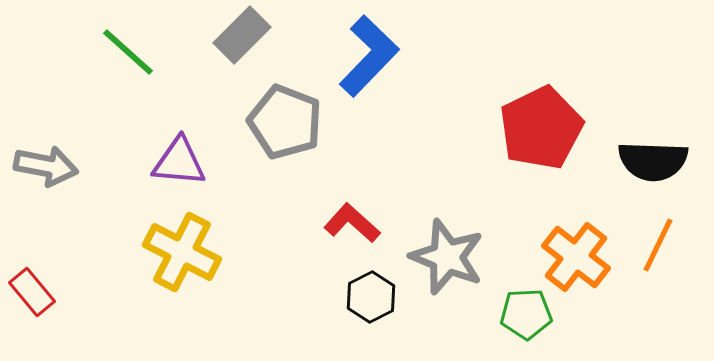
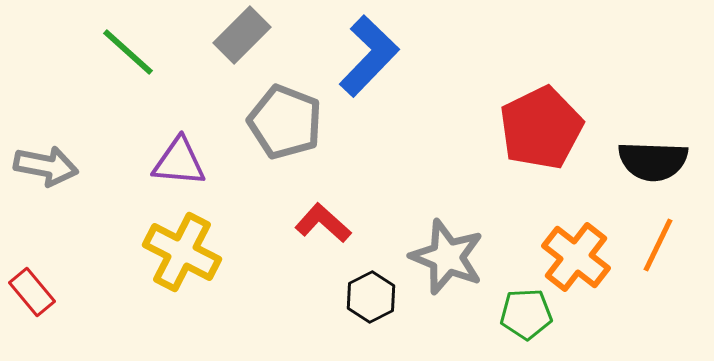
red L-shape: moved 29 px left
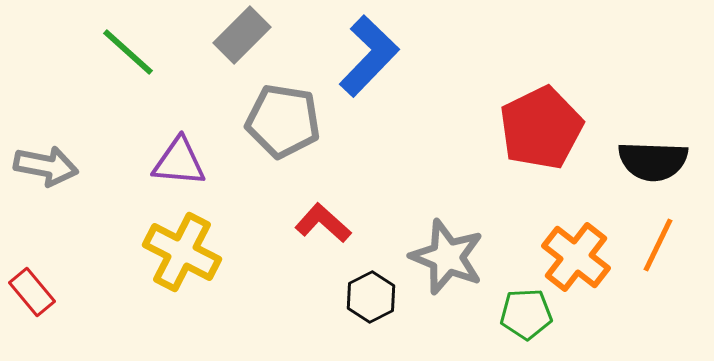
gray pentagon: moved 2 px left, 1 px up; rotated 12 degrees counterclockwise
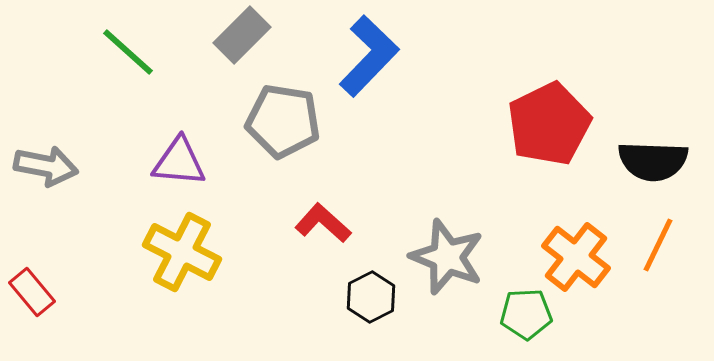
red pentagon: moved 8 px right, 4 px up
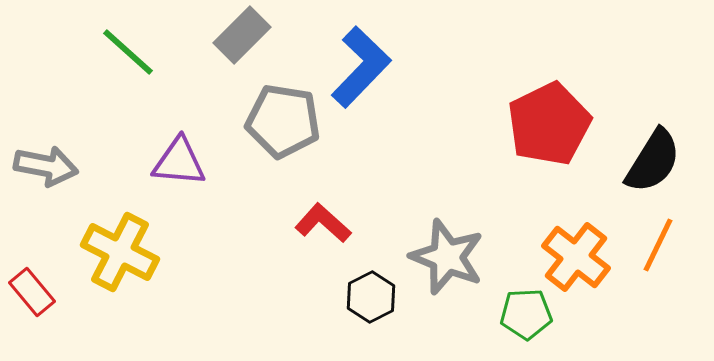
blue L-shape: moved 8 px left, 11 px down
black semicircle: rotated 60 degrees counterclockwise
yellow cross: moved 62 px left
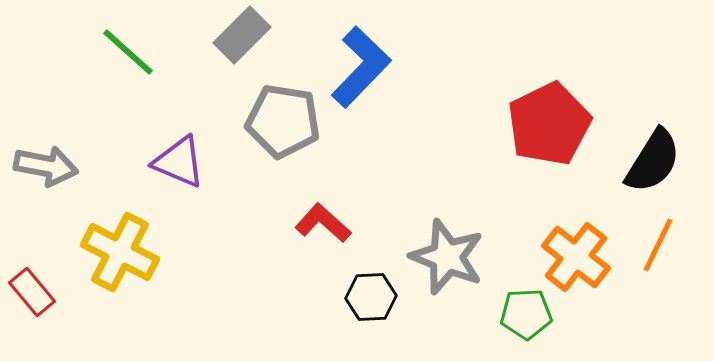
purple triangle: rotated 18 degrees clockwise
black hexagon: rotated 24 degrees clockwise
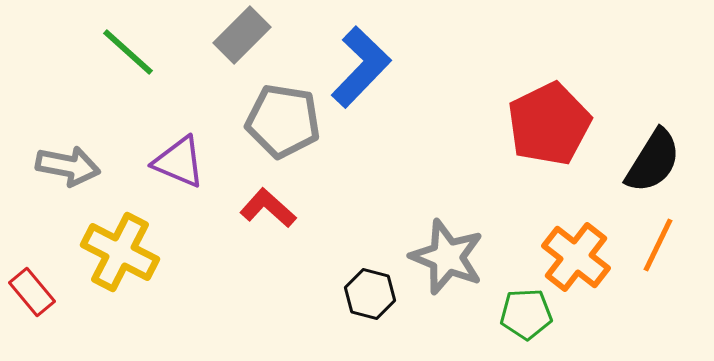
gray arrow: moved 22 px right
red L-shape: moved 55 px left, 15 px up
black hexagon: moved 1 px left, 3 px up; rotated 18 degrees clockwise
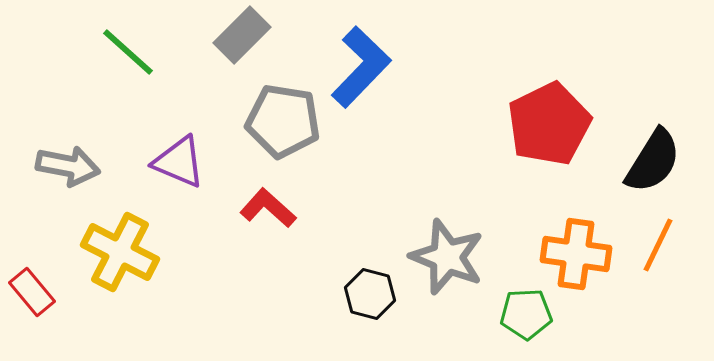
orange cross: moved 3 px up; rotated 30 degrees counterclockwise
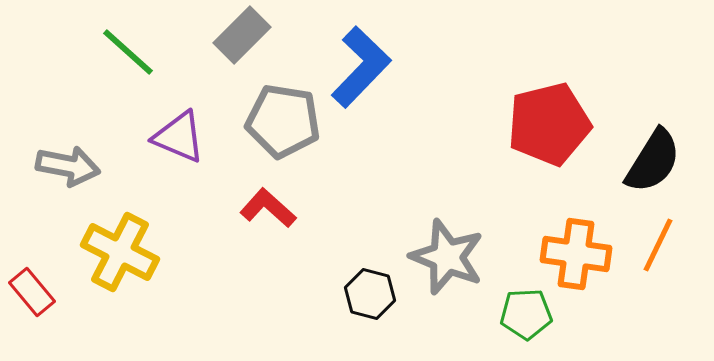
red pentagon: rotated 12 degrees clockwise
purple triangle: moved 25 px up
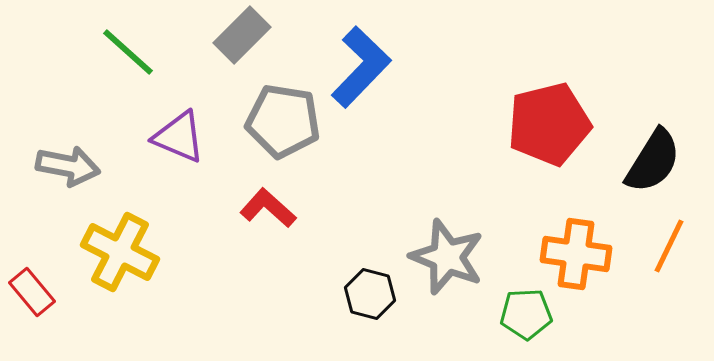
orange line: moved 11 px right, 1 px down
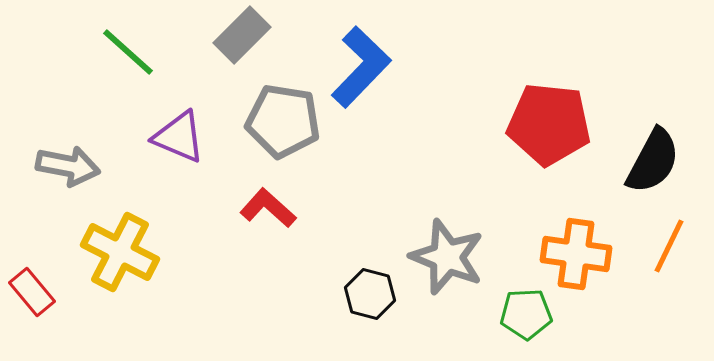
red pentagon: rotated 20 degrees clockwise
black semicircle: rotated 4 degrees counterclockwise
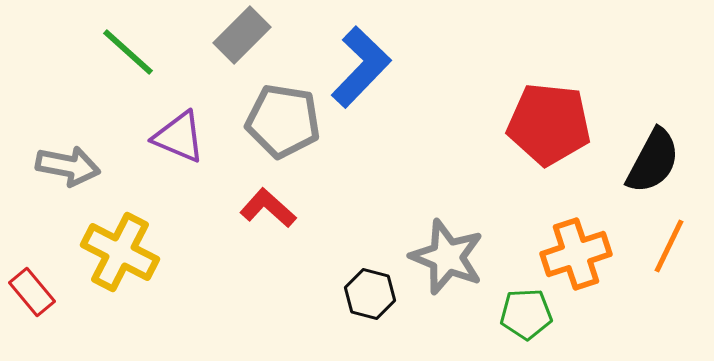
orange cross: rotated 26 degrees counterclockwise
